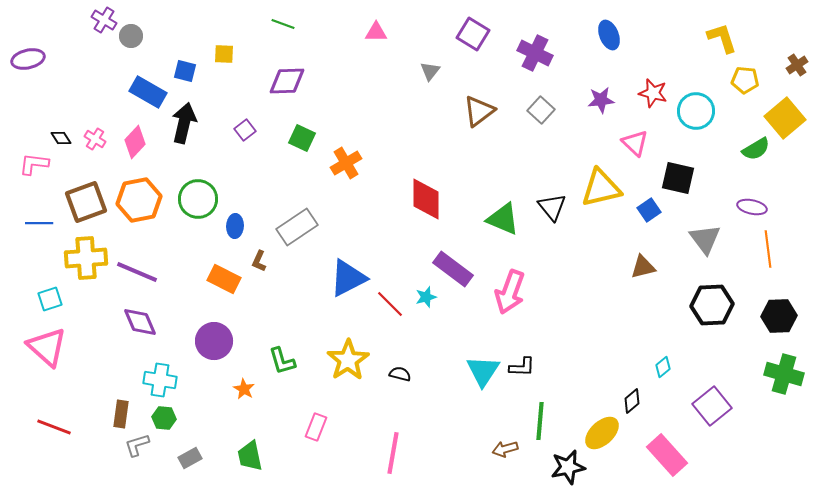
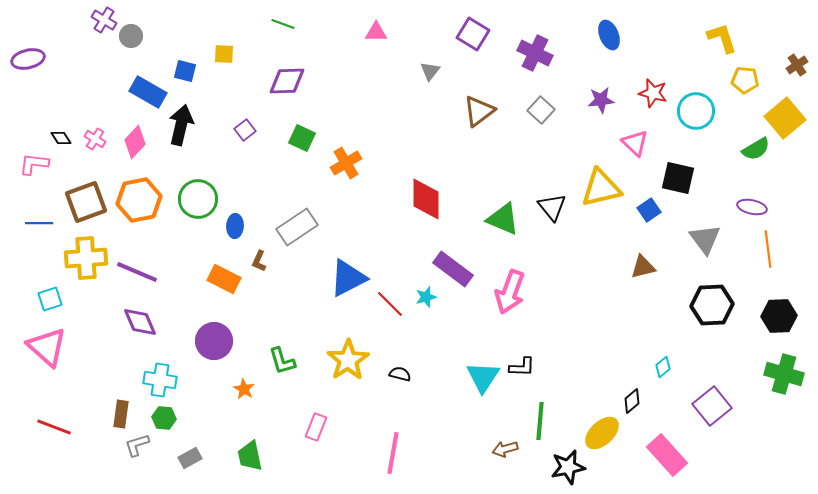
black arrow at (184, 123): moved 3 px left, 2 px down
cyan triangle at (483, 371): moved 6 px down
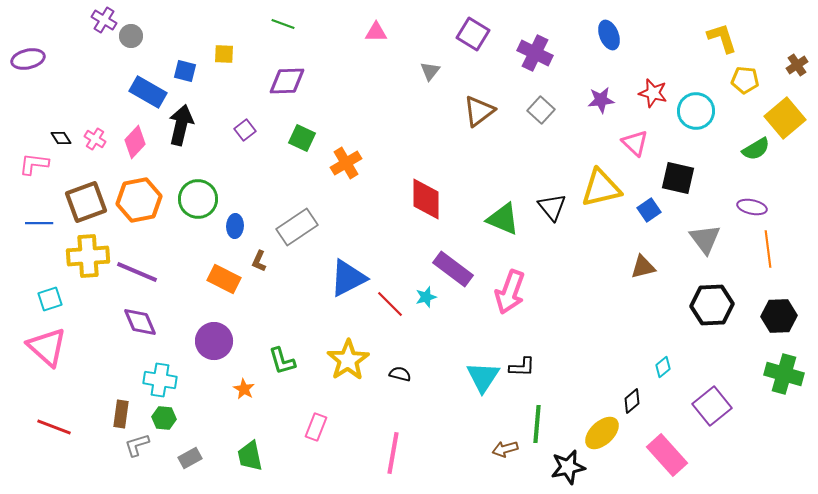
yellow cross at (86, 258): moved 2 px right, 2 px up
green line at (540, 421): moved 3 px left, 3 px down
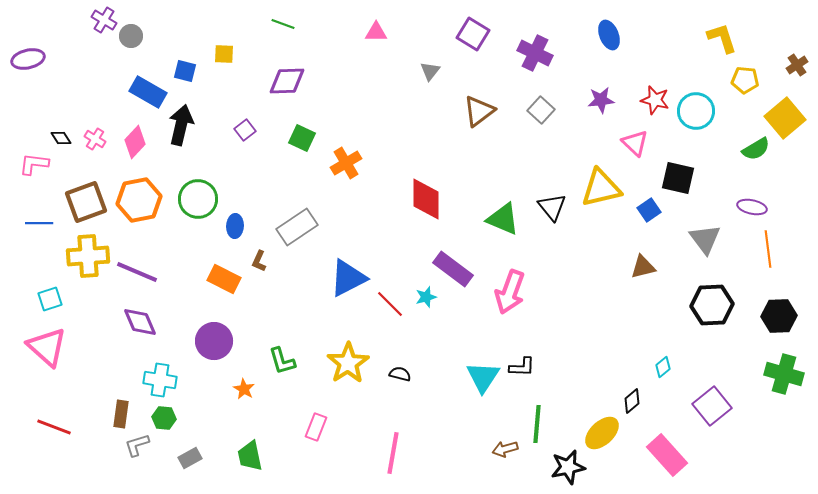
red star at (653, 93): moved 2 px right, 7 px down
yellow star at (348, 360): moved 3 px down
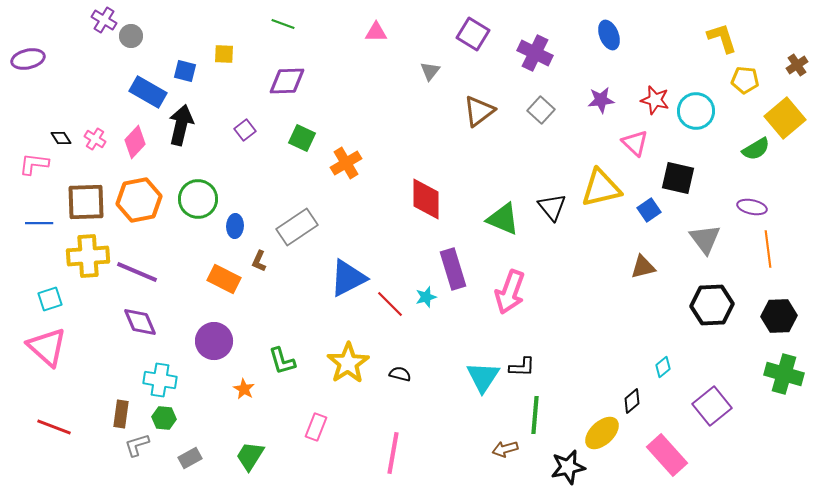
brown square at (86, 202): rotated 18 degrees clockwise
purple rectangle at (453, 269): rotated 36 degrees clockwise
green line at (537, 424): moved 2 px left, 9 px up
green trapezoid at (250, 456): rotated 44 degrees clockwise
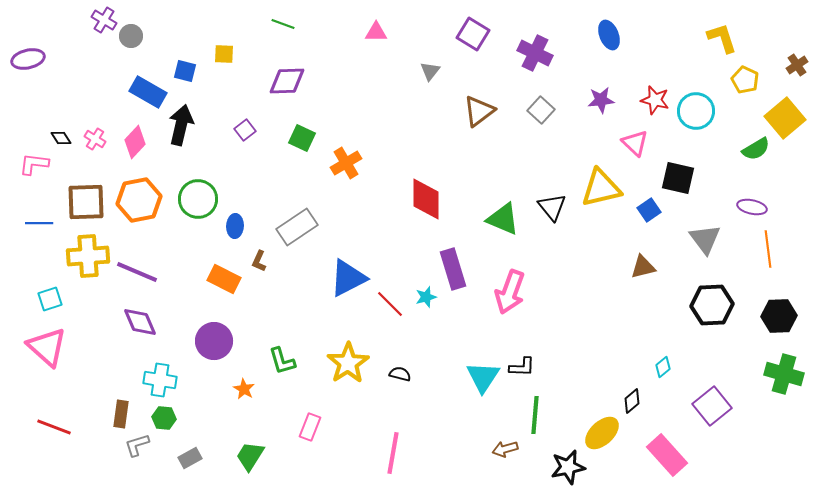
yellow pentagon at (745, 80): rotated 20 degrees clockwise
pink rectangle at (316, 427): moved 6 px left
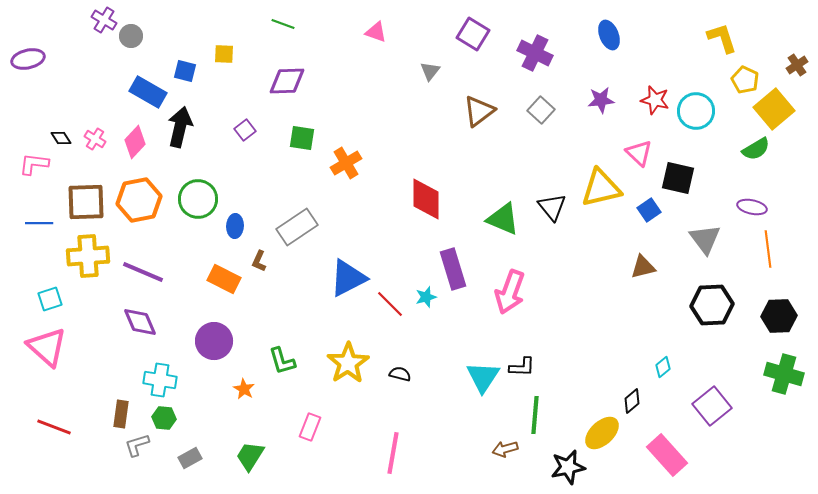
pink triangle at (376, 32): rotated 20 degrees clockwise
yellow square at (785, 118): moved 11 px left, 9 px up
black arrow at (181, 125): moved 1 px left, 2 px down
green square at (302, 138): rotated 16 degrees counterclockwise
pink triangle at (635, 143): moved 4 px right, 10 px down
purple line at (137, 272): moved 6 px right
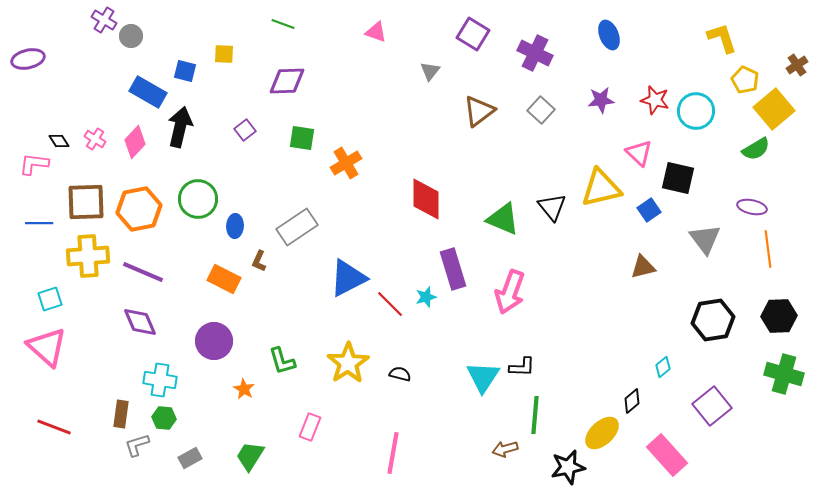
black diamond at (61, 138): moved 2 px left, 3 px down
orange hexagon at (139, 200): moved 9 px down
black hexagon at (712, 305): moved 1 px right, 15 px down; rotated 6 degrees counterclockwise
